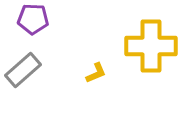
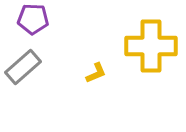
gray rectangle: moved 3 px up
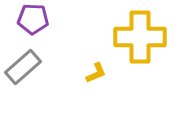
yellow cross: moved 11 px left, 9 px up
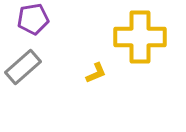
purple pentagon: rotated 12 degrees counterclockwise
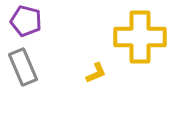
purple pentagon: moved 7 px left, 2 px down; rotated 24 degrees clockwise
gray rectangle: rotated 72 degrees counterclockwise
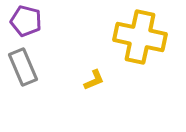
yellow cross: rotated 12 degrees clockwise
yellow L-shape: moved 2 px left, 7 px down
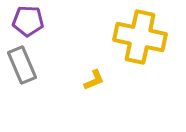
purple pentagon: moved 2 px right; rotated 12 degrees counterclockwise
gray rectangle: moved 1 px left, 2 px up
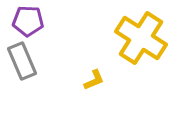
yellow cross: moved 1 px right, 1 px down; rotated 21 degrees clockwise
gray rectangle: moved 4 px up
